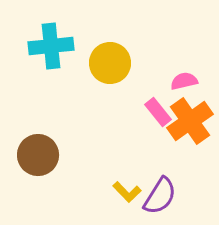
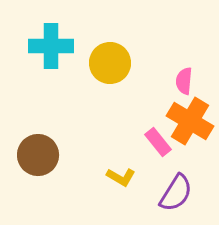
cyan cross: rotated 6 degrees clockwise
pink semicircle: rotated 72 degrees counterclockwise
pink rectangle: moved 30 px down
orange cross: rotated 24 degrees counterclockwise
yellow L-shape: moved 6 px left, 15 px up; rotated 16 degrees counterclockwise
purple semicircle: moved 16 px right, 3 px up
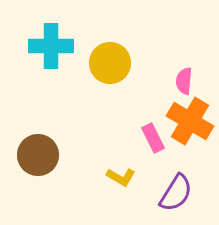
pink rectangle: moved 5 px left, 4 px up; rotated 12 degrees clockwise
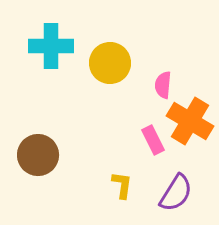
pink semicircle: moved 21 px left, 4 px down
pink rectangle: moved 2 px down
yellow L-shape: moved 1 px right, 8 px down; rotated 112 degrees counterclockwise
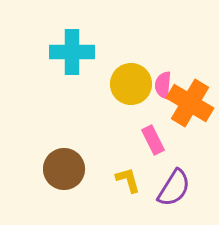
cyan cross: moved 21 px right, 6 px down
yellow circle: moved 21 px right, 21 px down
orange cross: moved 18 px up
brown circle: moved 26 px right, 14 px down
yellow L-shape: moved 6 px right, 5 px up; rotated 24 degrees counterclockwise
purple semicircle: moved 2 px left, 5 px up
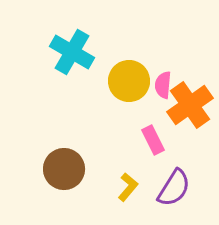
cyan cross: rotated 30 degrees clockwise
yellow circle: moved 2 px left, 3 px up
orange cross: moved 2 px down; rotated 24 degrees clockwise
yellow L-shape: moved 7 px down; rotated 56 degrees clockwise
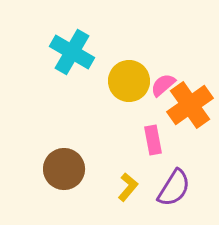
pink semicircle: rotated 44 degrees clockwise
pink rectangle: rotated 16 degrees clockwise
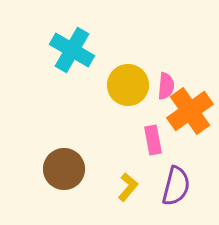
cyan cross: moved 2 px up
yellow circle: moved 1 px left, 4 px down
pink semicircle: moved 3 px right, 1 px down; rotated 136 degrees clockwise
orange cross: moved 6 px down
purple semicircle: moved 2 px right, 2 px up; rotated 18 degrees counterclockwise
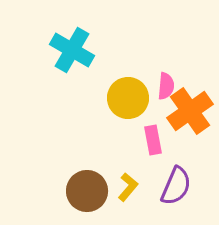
yellow circle: moved 13 px down
brown circle: moved 23 px right, 22 px down
purple semicircle: rotated 9 degrees clockwise
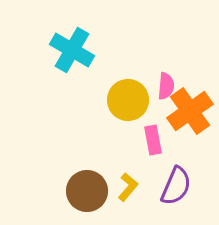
yellow circle: moved 2 px down
